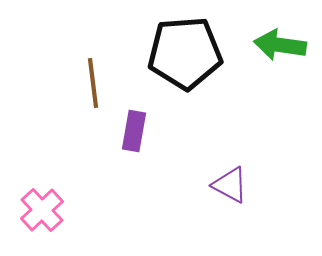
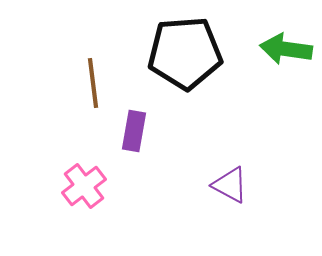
green arrow: moved 6 px right, 4 px down
pink cross: moved 42 px right, 24 px up; rotated 6 degrees clockwise
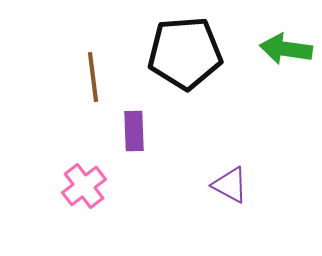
brown line: moved 6 px up
purple rectangle: rotated 12 degrees counterclockwise
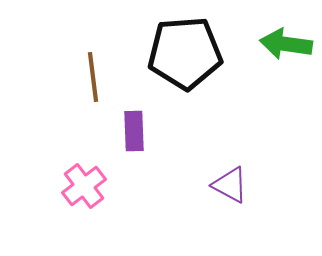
green arrow: moved 5 px up
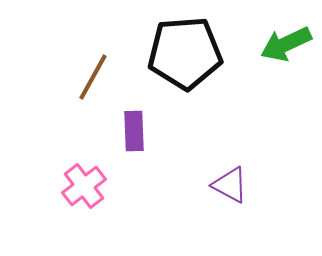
green arrow: rotated 33 degrees counterclockwise
brown line: rotated 36 degrees clockwise
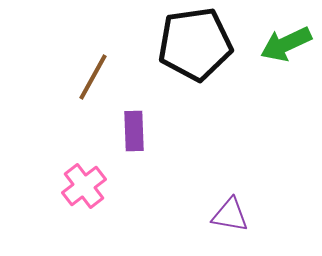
black pentagon: moved 10 px right, 9 px up; rotated 4 degrees counterclockwise
purple triangle: moved 30 px down; rotated 18 degrees counterclockwise
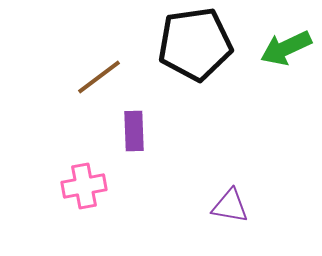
green arrow: moved 4 px down
brown line: moved 6 px right; rotated 24 degrees clockwise
pink cross: rotated 27 degrees clockwise
purple triangle: moved 9 px up
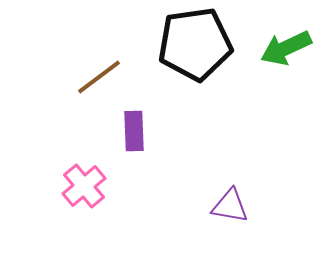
pink cross: rotated 30 degrees counterclockwise
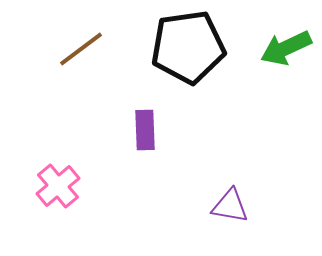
black pentagon: moved 7 px left, 3 px down
brown line: moved 18 px left, 28 px up
purple rectangle: moved 11 px right, 1 px up
pink cross: moved 26 px left
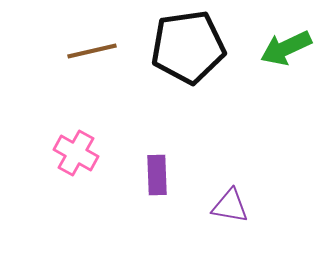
brown line: moved 11 px right, 2 px down; rotated 24 degrees clockwise
purple rectangle: moved 12 px right, 45 px down
pink cross: moved 18 px right, 33 px up; rotated 21 degrees counterclockwise
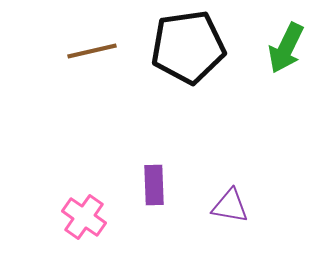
green arrow: rotated 39 degrees counterclockwise
pink cross: moved 8 px right, 64 px down; rotated 6 degrees clockwise
purple rectangle: moved 3 px left, 10 px down
